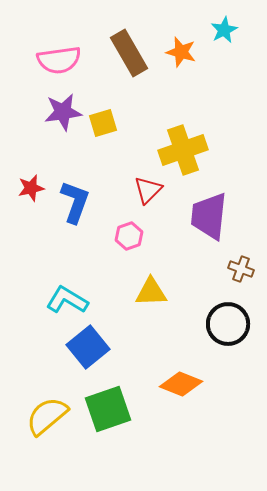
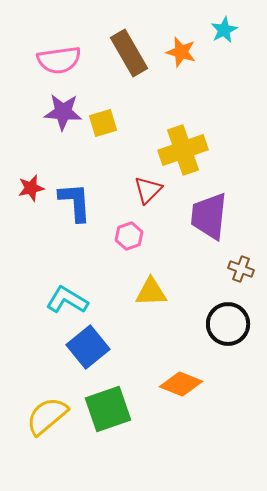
purple star: rotated 12 degrees clockwise
blue L-shape: rotated 24 degrees counterclockwise
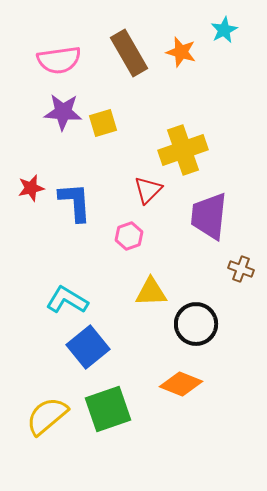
black circle: moved 32 px left
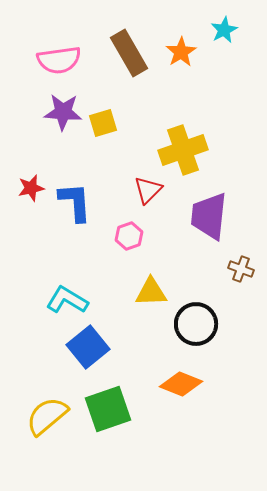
orange star: rotated 24 degrees clockwise
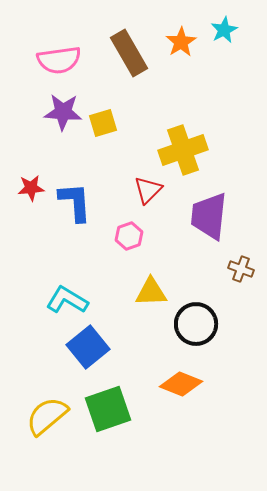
orange star: moved 10 px up
red star: rotated 8 degrees clockwise
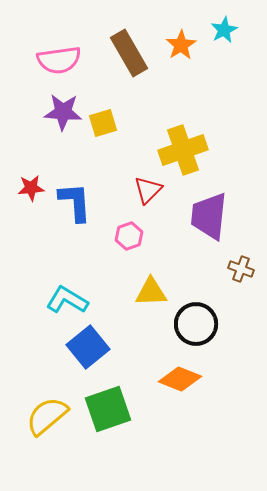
orange star: moved 3 px down
orange diamond: moved 1 px left, 5 px up
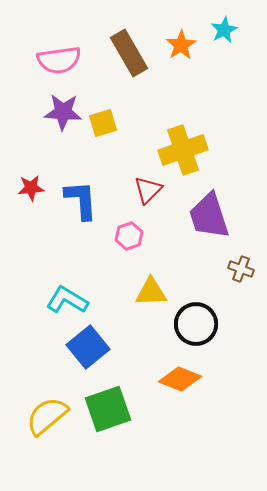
blue L-shape: moved 6 px right, 2 px up
purple trapezoid: rotated 24 degrees counterclockwise
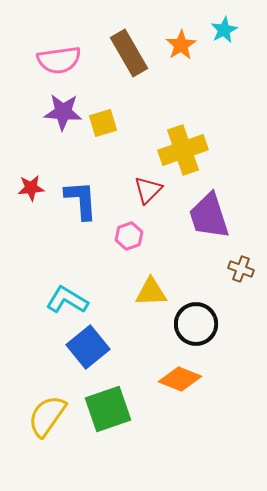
yellow semicircle: rotated 15 degrees counterclockwise
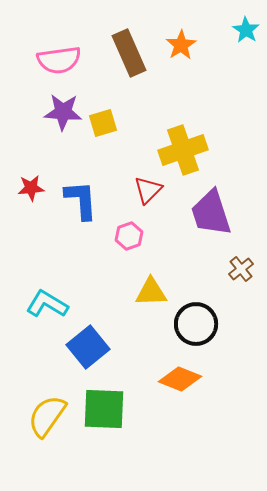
cyan star: moved 22 px right; rotated 12 degrees counterclockwise
brown rectangle: rotated 6 degrees clockwise
purple trapezoid: moved 2 px right, 3 px up
brown cross: rotated 30 degrees clockwise
cyan L-shape: moved 20 px left, 4 px down
green square: moved 4 px left; rotated 21 degrees clockwise
